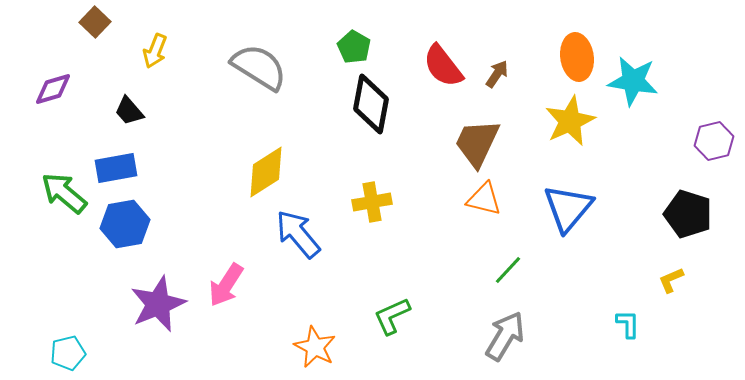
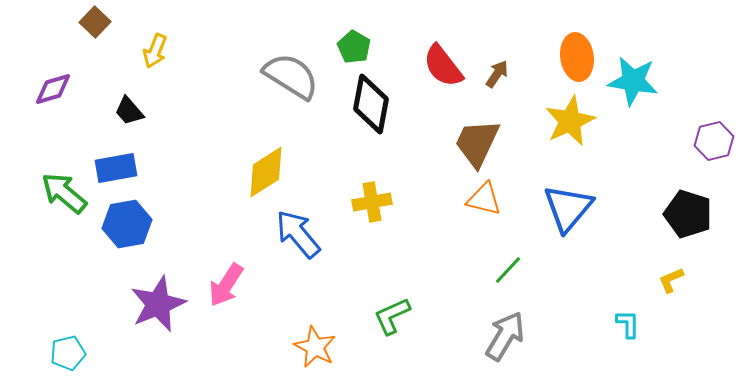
gray semicircle: moved 32 px right, 9 px down
blue hexagon: moved 2 px right
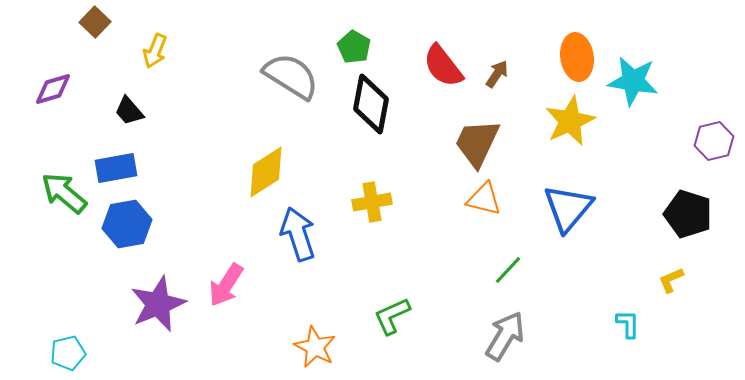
blue arrow: rotated 22 degrees clockwise
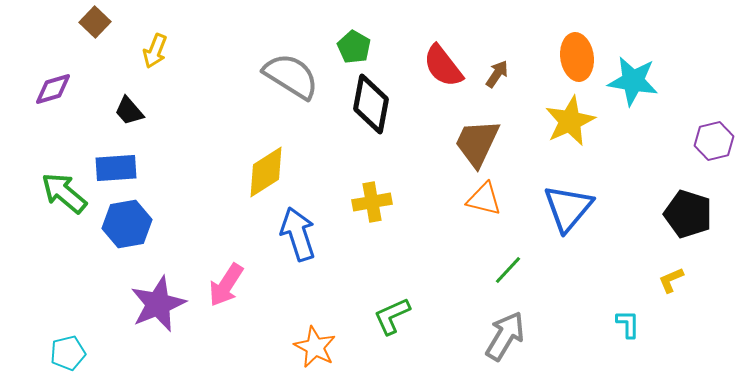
blue rectangle: rotated 6 degrees clockwise
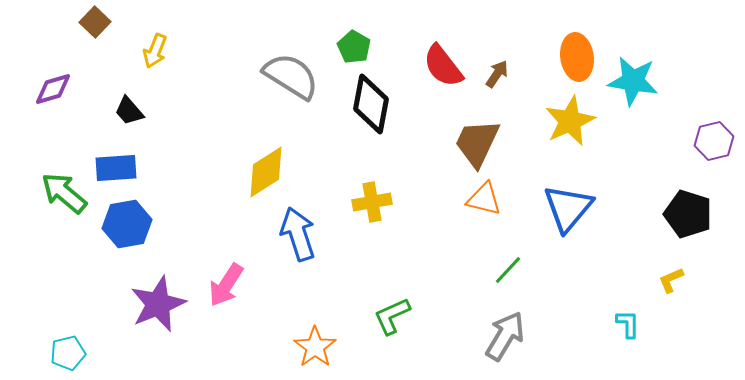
orange star: rotated 9 degrees clockwise
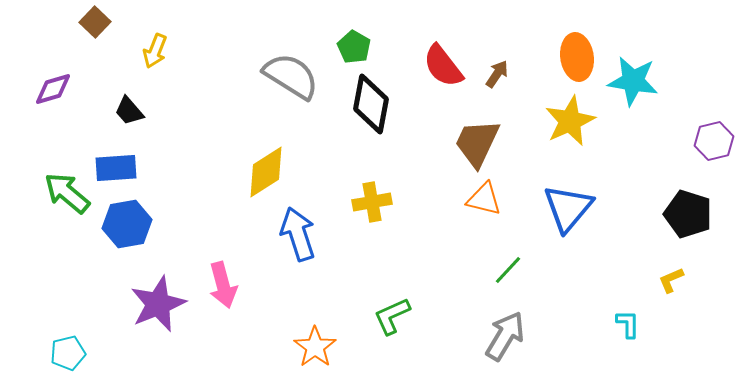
green arrow: moved 3 px right
pink arrow: moved 3 px left; rotated 48 degrees counterclockwise
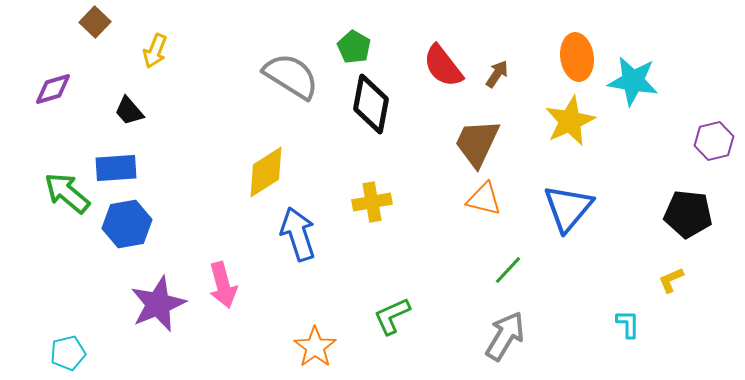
black pentagon: rotated 12 degrees counterclockwise
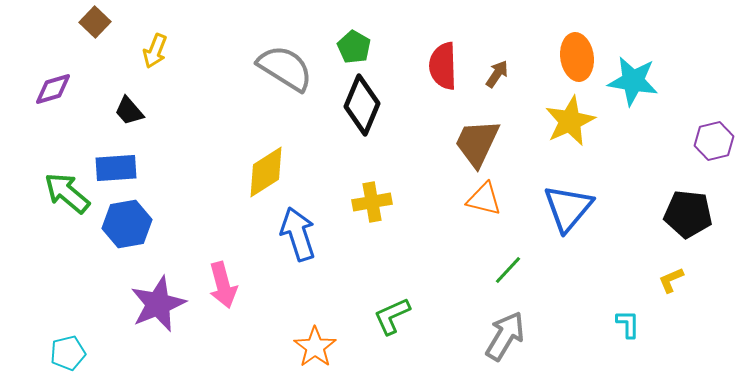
red semicircle: rotated 36 degrees clockwise
gray semicircle: moved 6 px left, 8 px up
black diamond: moved 9 px left, 1 px down; rotated 12 degrees clockwise
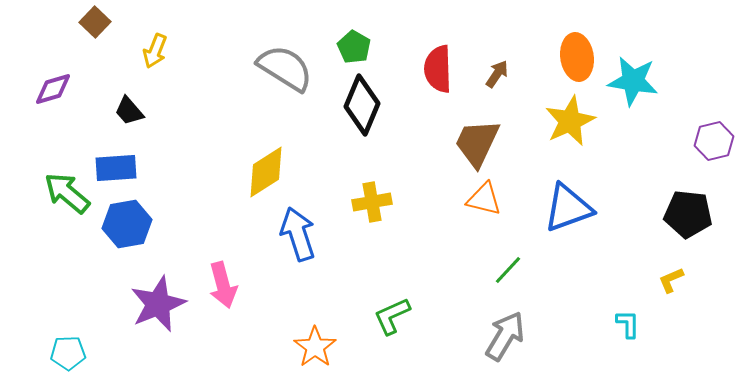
red semicircle: moved 5 px left, 3 px down
blue triangle: rotated 30 degrees clockwise
cyan pentagon: rotated 12 degrees clockwise
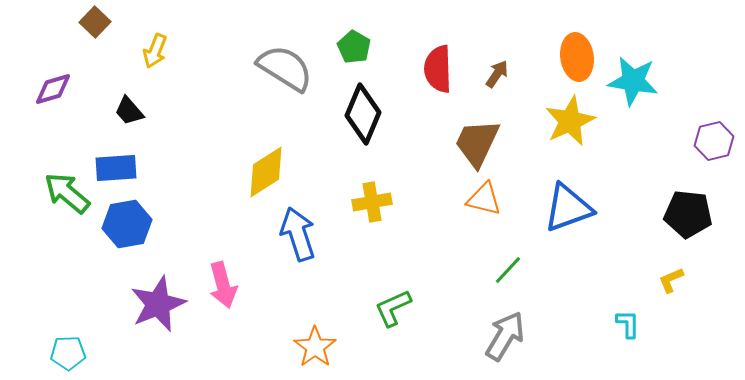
black diamond: moved 1 px right, 9 px down
green L-shape: moved 1 px right, 8 px up
